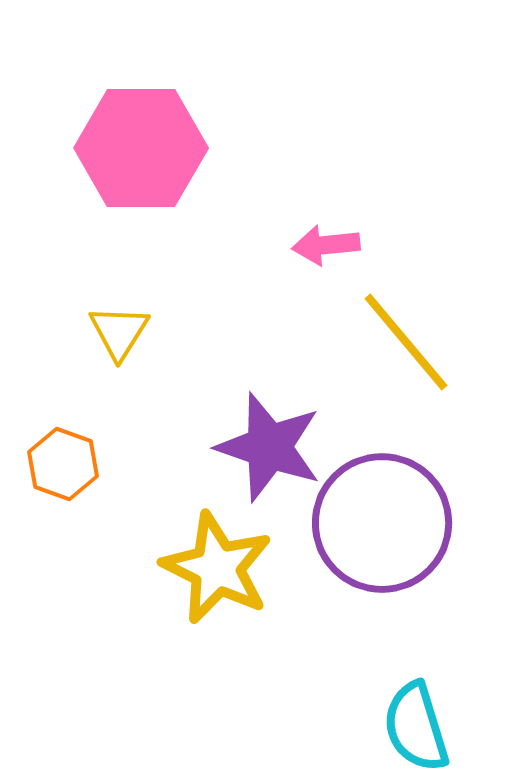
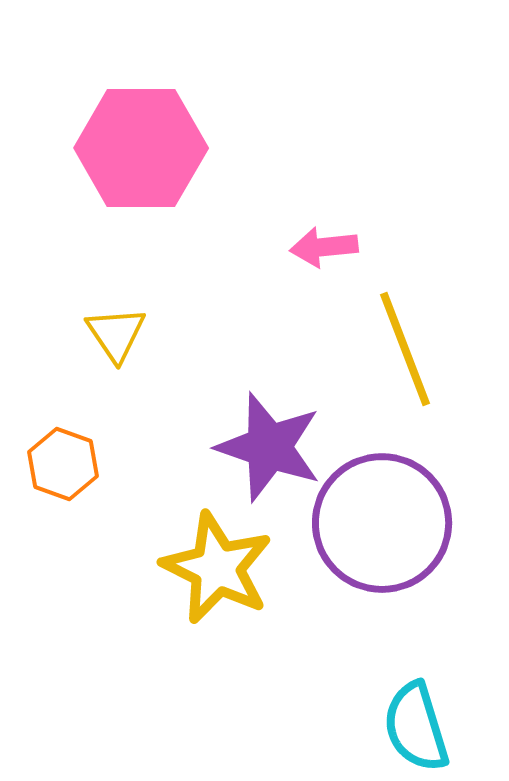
pink arrow: moved 2 px left, 2 px down
yellow triangle: moved 3 px left, 2 px down; rotated 6 degrees counterclockwise
yellow line: moved 1 px left, 7 px down; rotated 19 degrees clockwise
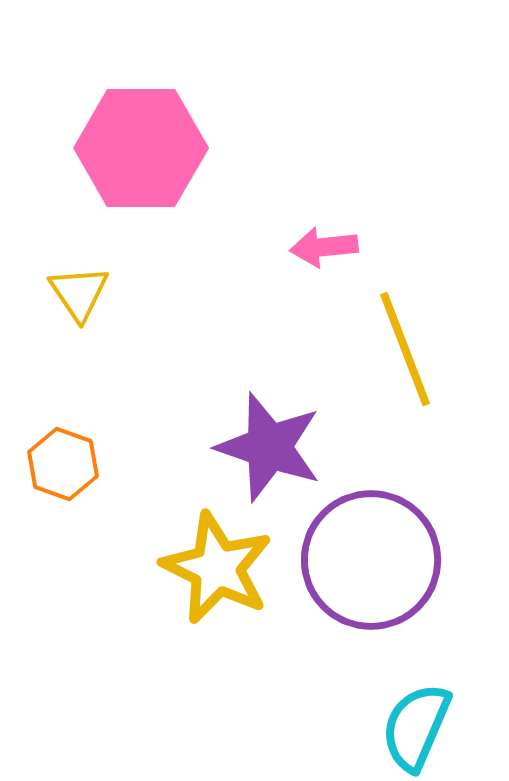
yellow triangle: moved 37 px left, 41 px up
purple circle: moved 11 px left, 37 px down
cyan semicircle: rotated 40 degrees clockwise
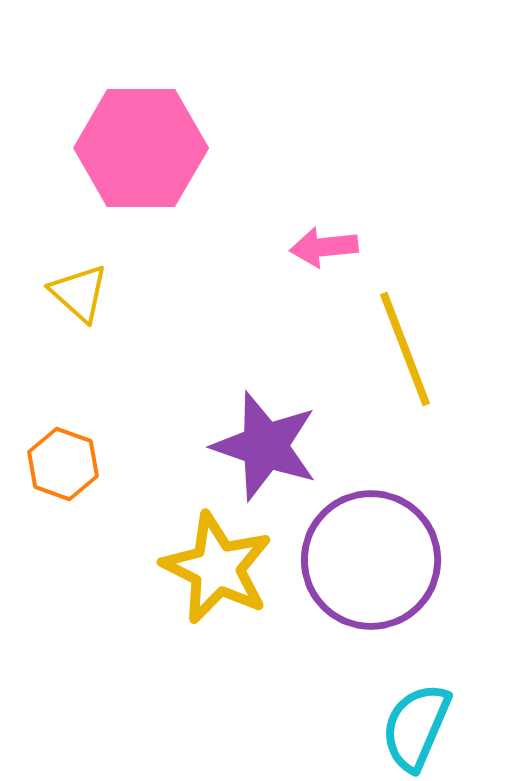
yellow triangle: rotated 14 degrees counterclockwise
purple star: moved 4 px left, 1 px up
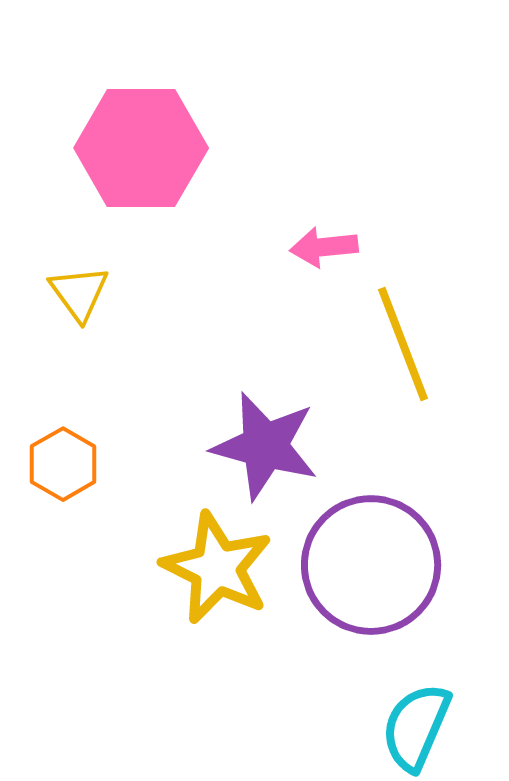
yellow triangle: rotated 12 degrees clockwise
yellow line: moved 2 px left, 5 px up
purple star: rotated 4 degrees counterclockwise
orange hexagon: rotated 10 degrees clockwise
purple circle: moved 5 px down
